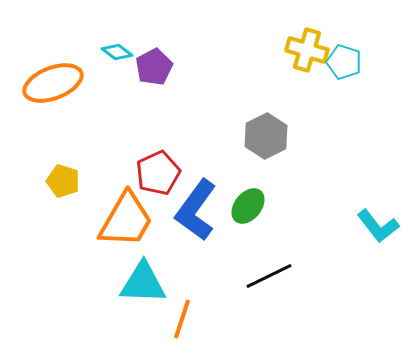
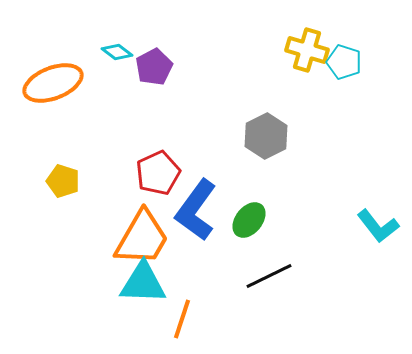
green ellipse: moved 1 px right, 14 px down
orange trapezoid: moved 16 px right, 18 px down
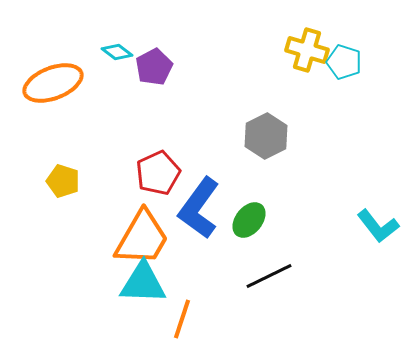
blue L-shape: moved 3 px right, 2 px up
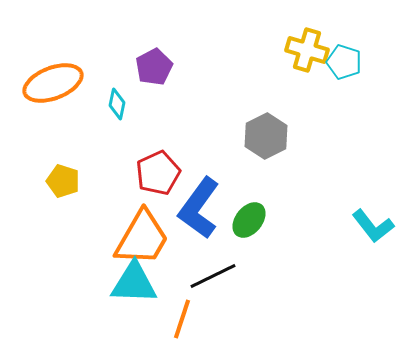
cyan diamond: moved 52 px down; rotated 64 degrees clockwise
cyan L-shape: moved 5 px left
black line: moved 56 px left
cyan triangle: moved 9 px left
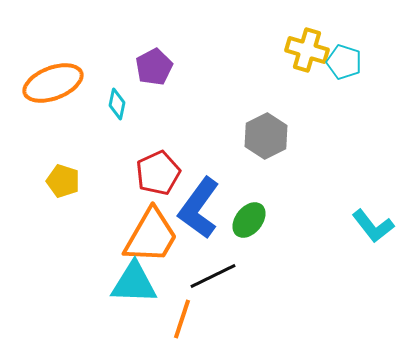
orange trapezoid: moved 9 px right, 2 px up
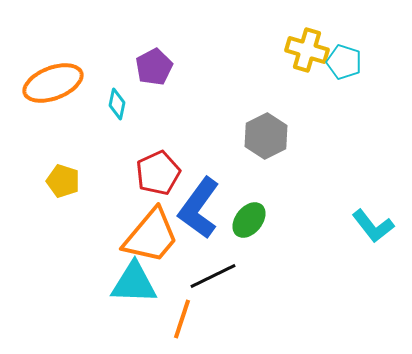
orange trapezoid: rotated 10 degrees clockwise
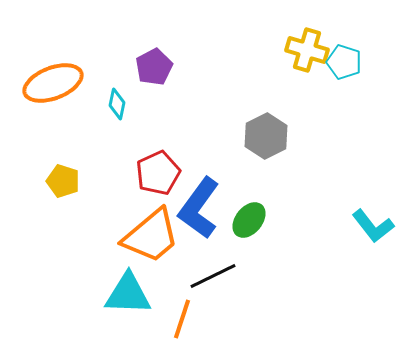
orange trapezoid: rotated 10 degrees clockwise
cyan triangle: moved 6 px left, 11 px down
